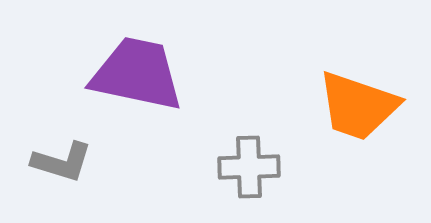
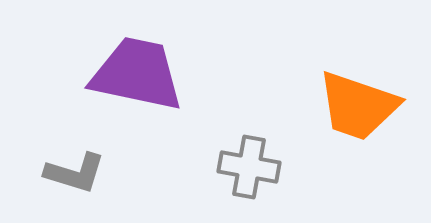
gray L-shape: moved 13 px right, 11 px down
gray cross: rotated 12 degrees clockwise
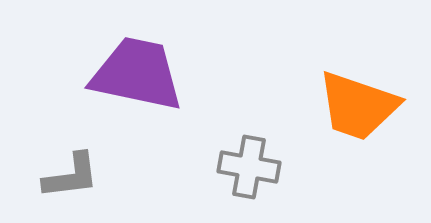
gray L-shape: moved 4 px left, 3 px down; rotated 24 degrees counterclockwise
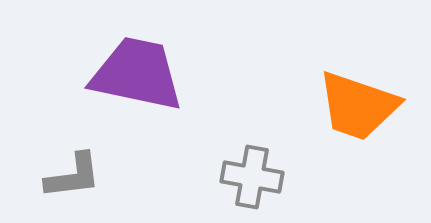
gray cross: moved 3 px right, 10 px down
gray L-shape: moved 2 px right
